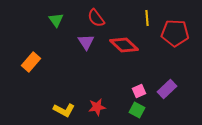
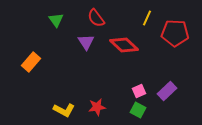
yellow line: rotated 28 degrees clockwise
purple rectangle: moved 2 px down
green square: moved 1 px right
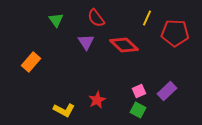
red star: moved 7 px up; rotated 18 degrees counterclockwise
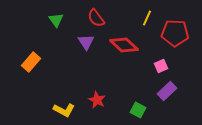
pink square: moved 22 px right, 25 px up
red star: rotated 18 degrees counterclockwise
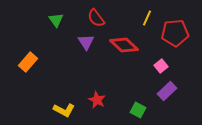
red pentagon: rotated 8 degrees counterclockwise
orange rectangle: moved 3 px left
pink square: rotated 16 degrees counterclockwise
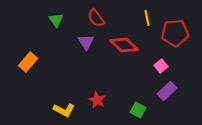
yellow line: rotated 35 degrees counterclockwise
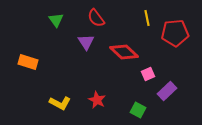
red diamond: moved 7 px down
orange rectangle: rotated 66 degrees clockwise
pink square: moved 13 px left, 8 px down; rotated 16 degrees clockwise
yellow L-shape: moved 4 px left, 7 px up
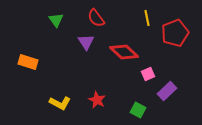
red pentagon: rotated 16 degrees counterclockwise
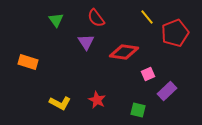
yellow line: moved 1 px up; rotated 28 degrees counterclockwise
red diamond: rotated 36 degrees counterclockwise
green square: rotated 14 degrees counterclockwise
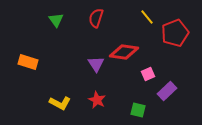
red semicircle: rotated 54 degrees clockwise
purple triangle: moved 10 px right, 22 px down
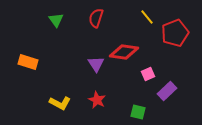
green square: moved 2 px down
